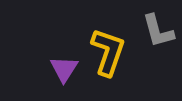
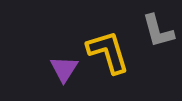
yellow L-shape: rotated 36 degrees counterclockwise
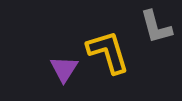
gray L-shape: moved 2 px left, 4 px up
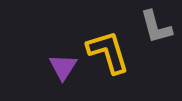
purple triangle: moved 1 px left, 2 px up
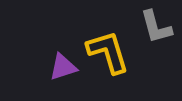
purple triangle: rotated 40 degrees clockwise
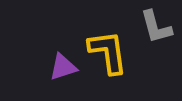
yellow L-shape: rotated 9 degrees clockwise
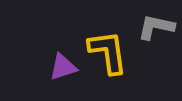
gray L-shape: rotated 117 degrees clockwise
